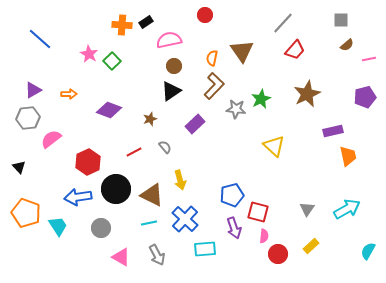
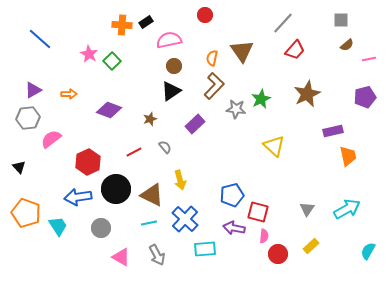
purple arrow at (234, 228): rotated 120 degrees clockwise
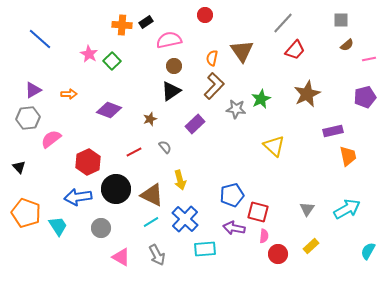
cyan line at (149, 223): moved 2 px right, 1 px up; rotated 21 degrees counterclockwise
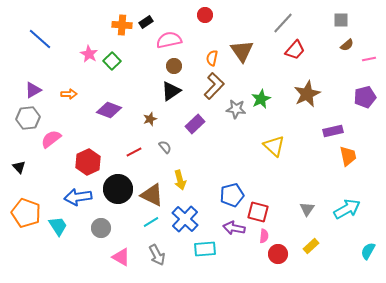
black circle at (116, 189): moved 2 px right
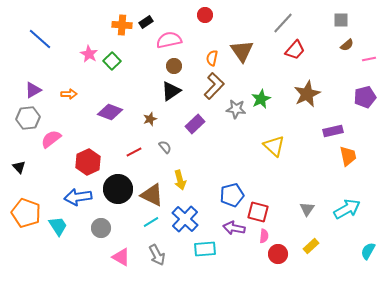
purple diamond at (109, 110): moved 1 px right, 2 px down
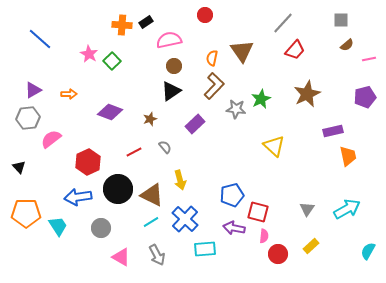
orange pentagon at (26, 213): rotated 20 degrees counterclockwise
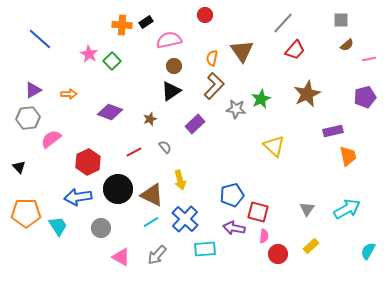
gray arrow at (157, 255): rotated 70 degrees clockwise
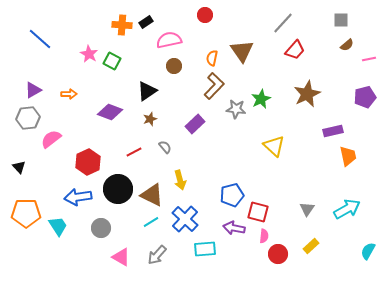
green square at (112, 61): rotated 18 degrees counterclockwise
black triangle at (171, 91): moved 24 px left
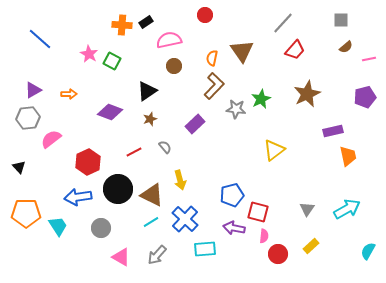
brown semicircle at (347, 45): moved 1 px left, 2 px down
yellow triangle at (274, 146): moved 4 px down; rotated 40 degrees clockwise
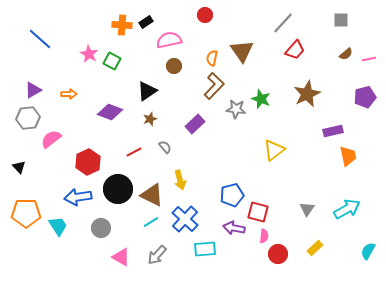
brown semicircle at (346, 47): moved 7 px down
green star at (261, 99): rotated 24 degrees counterclockwise
yellow rectangle at (311, 246): moved 4 px right, 2 px down
